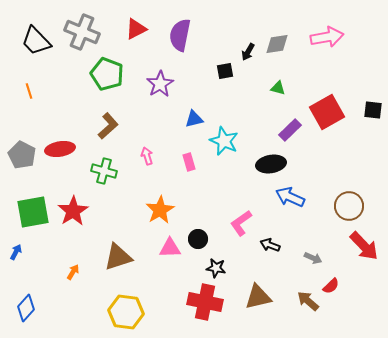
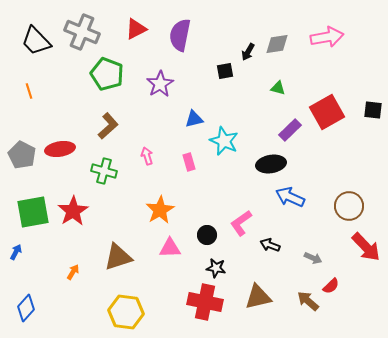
black circle at (198, 239): moved 9 px right, 4 px up
red arrow at (364, 246): moved 2 px right, 1 px down
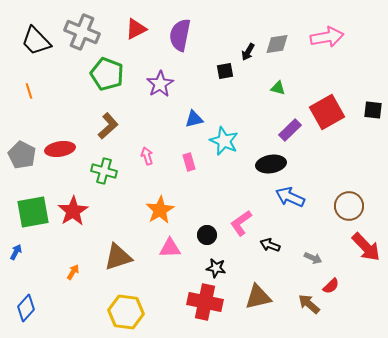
brown arrow at (308, 301): moved 1 px right, 3 px down
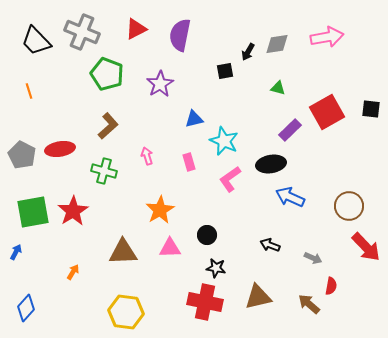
black square at (373, 110): moved 2 px left, 1 px up
pink L-shape at (241, 223): moved 11 px left, 44 px up
brown triangle at (118, 257): moved 5 px right, 5 px up; rotated 16 degrees clockwise
red semicircle at (331, 286): rotated 36 degrees counterclockwise
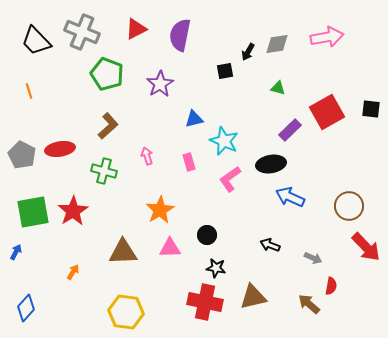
brown triangle at (258, 297): moved 5 px left
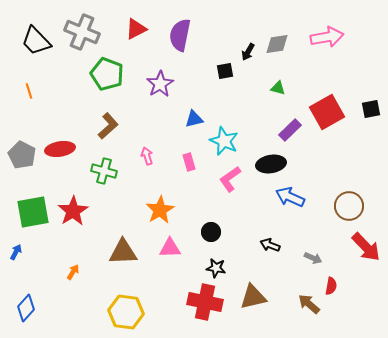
black square at (371, 109): rotated 18 degrees counterclockwise
black circle at (207, 235): moved 4 px right, 3 px up
